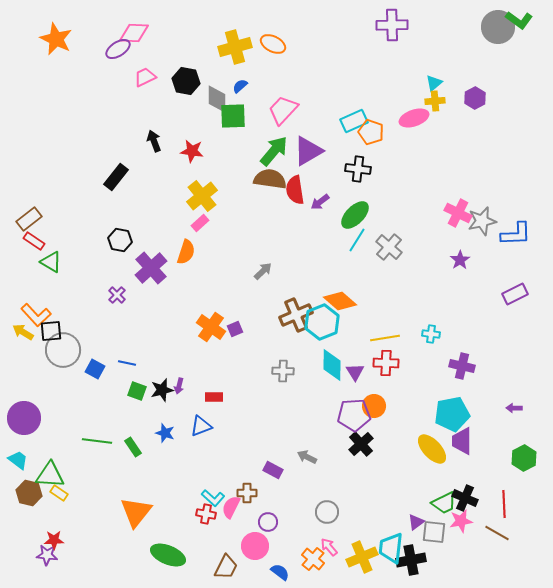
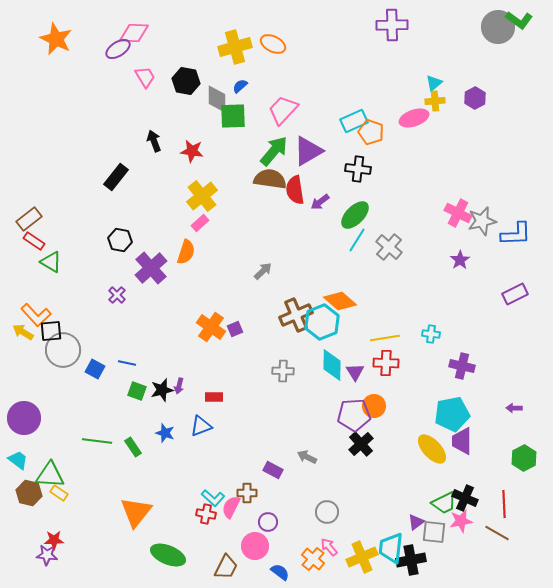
pink trapezoid at (145, 77): rotated 85 degrees clockwise
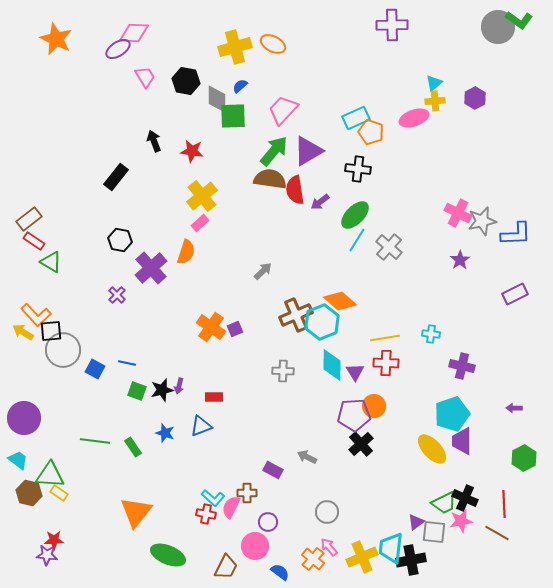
cyan rectangle at (354, 121): moved 2 px right, 3 px up
cyan pentagon at (452, 414): rotated 8 degrees counterclockwise
green line at (97, 441): moved 2 px left
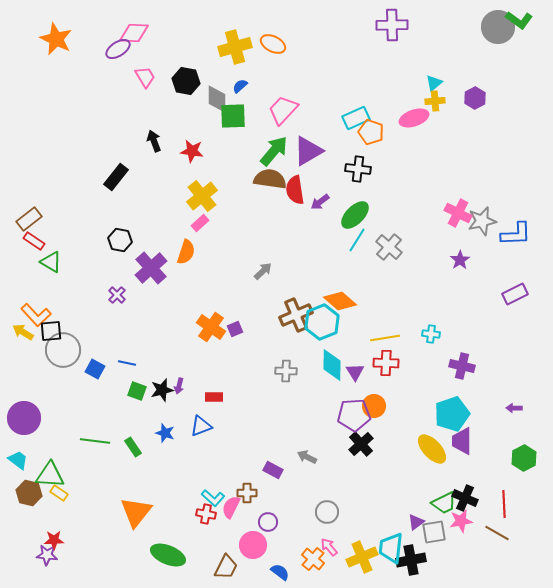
gray cross at (283, 371): moved 3 px right
gray square at (434, 532): rotated 15 degrees counterclockwise
pink circle at (255, 546): moved 2 px left, 1 px up
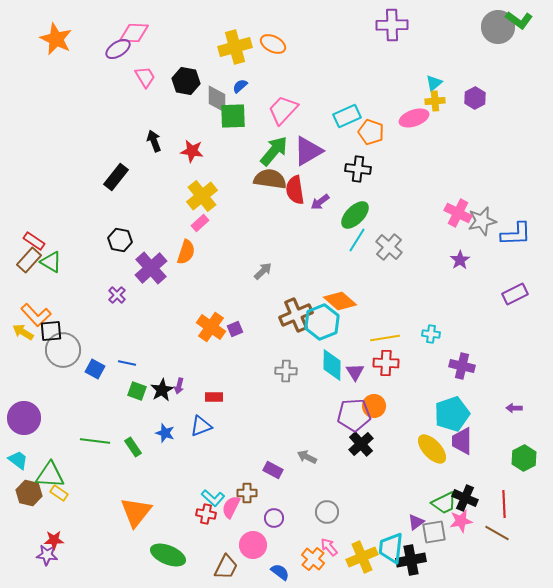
cyan rectangle at (356, 118): moved 9 px left, 2 px up
brown rectangle at (29, 219): moved 41 px down; rotated 10 degrees counterclockwise
black star at (162, 390): rotated 15 degrees counterclockwise
purple circle at (268, 522): moved 6 px right, 4 px up
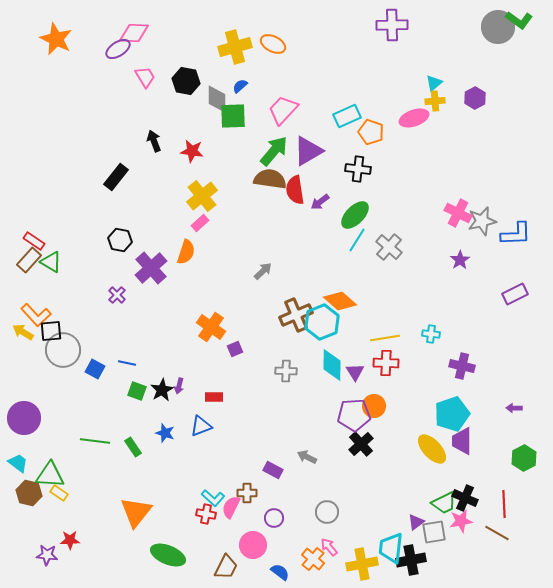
purple square at (235, 329): moved 20 px down
cyan trapezoid at (18, 460): moved 3 px down
red star at (54, 540): moved 16 px right
yellow cross at (362, 557): moved 7 px down; rotated 12 degrees clockwise
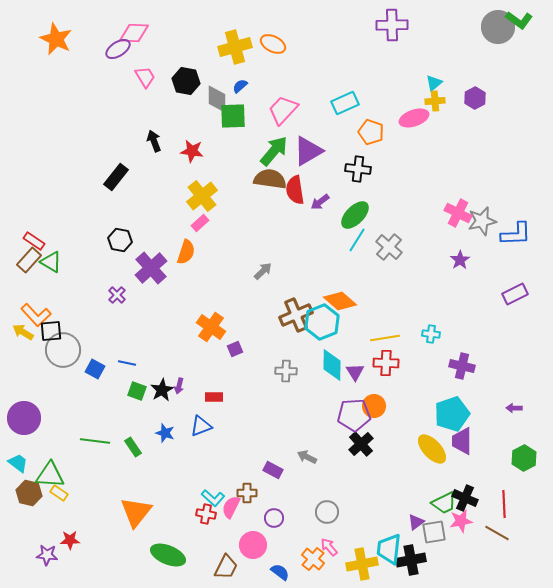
cyan rectangle at (347, 116): moved 2 px left, 13 px up
cyan trapezoid at (391, 548): moved 2 px left, 1 px down
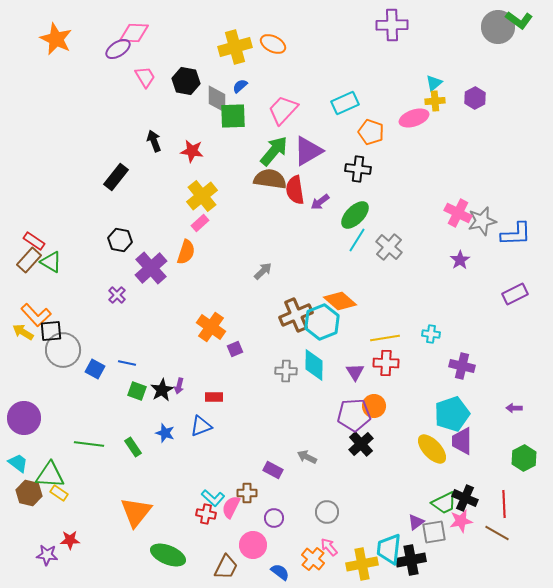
cyan diamond at (332, 365): moved 18 px left
green line at (95, 441): moved 6 px left, 3 px down
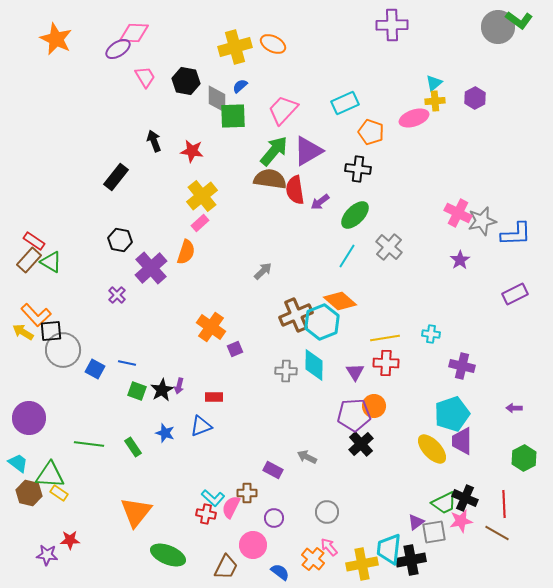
cyan line at (357, 240): moved 10 px left, 16 px down
purple circle at (24, 418): moved 5 px right
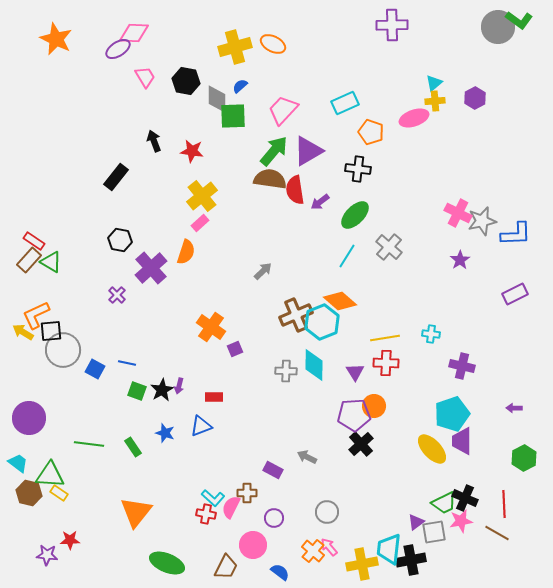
orange L-shape at (36, 315): rotated 108 degrees clockwise
green ellipse at (168, 555): moved 1 px left, 8 px down
orange cross at (313, 559): moved 8 px up
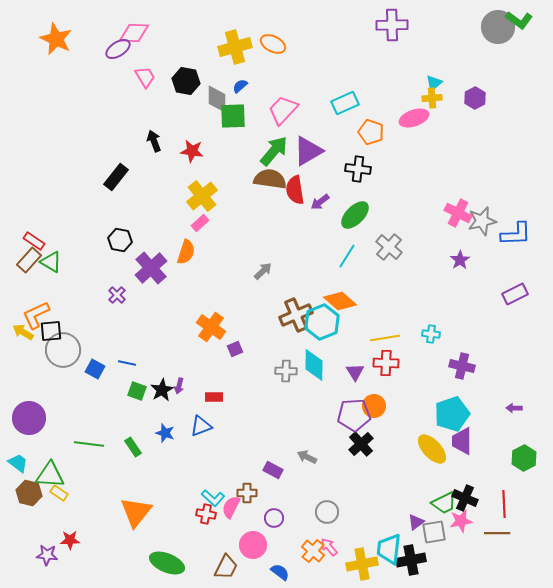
yellow cross at (435, 101): moved 3 px left, 3 px up
brown line at (497, 533): rotated 30 degrees counterclockwise
